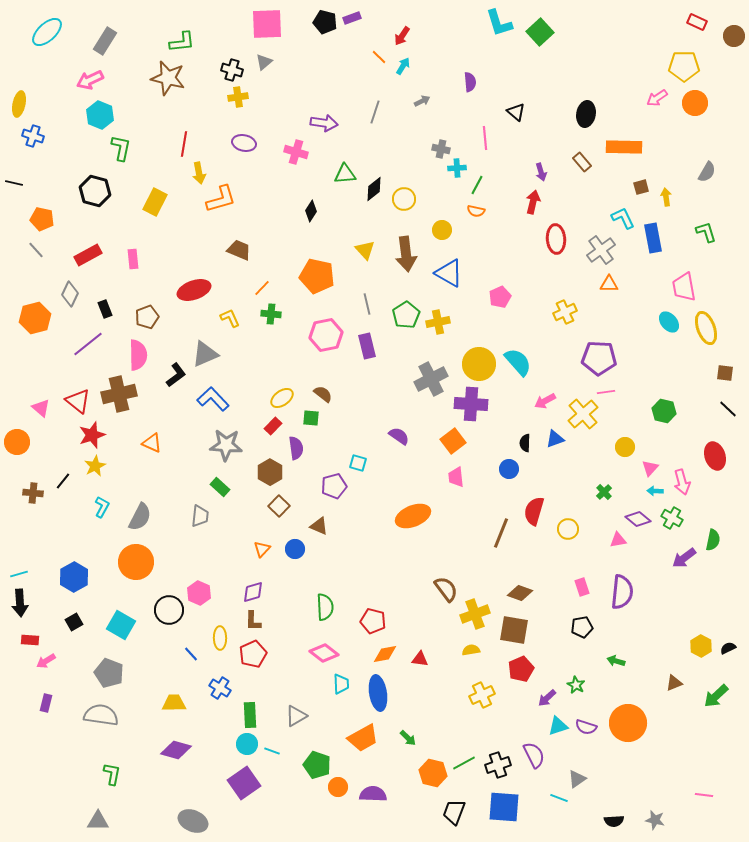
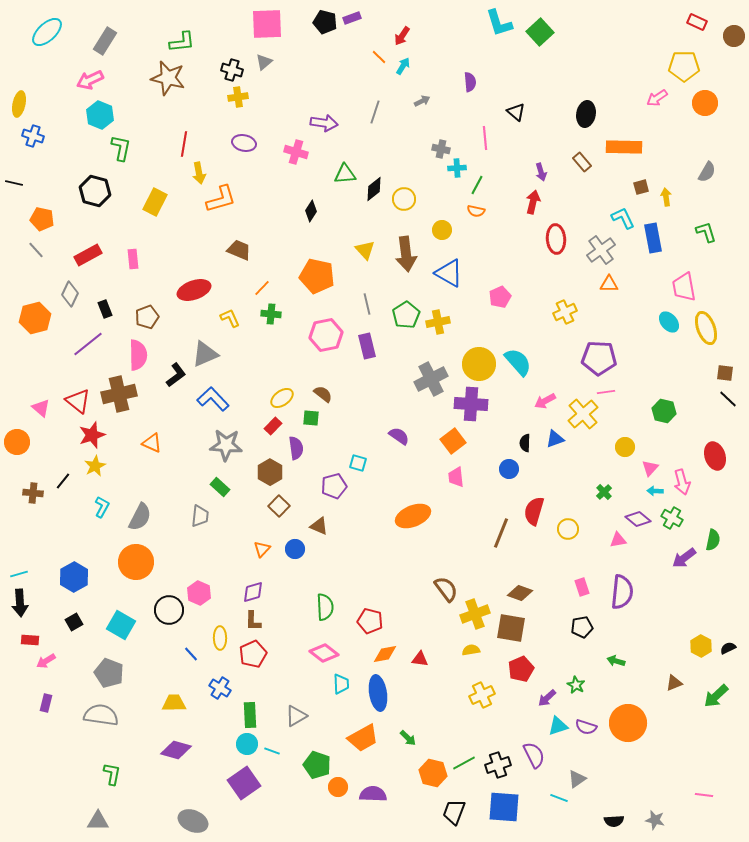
orange circle at (695, 103): moved 10 px right
black line at (728, 409): moved 10 px up
red pentagon at (373, 621): moved 3 px left
brown square at (514, 630): moved 3 px left, 2 px up
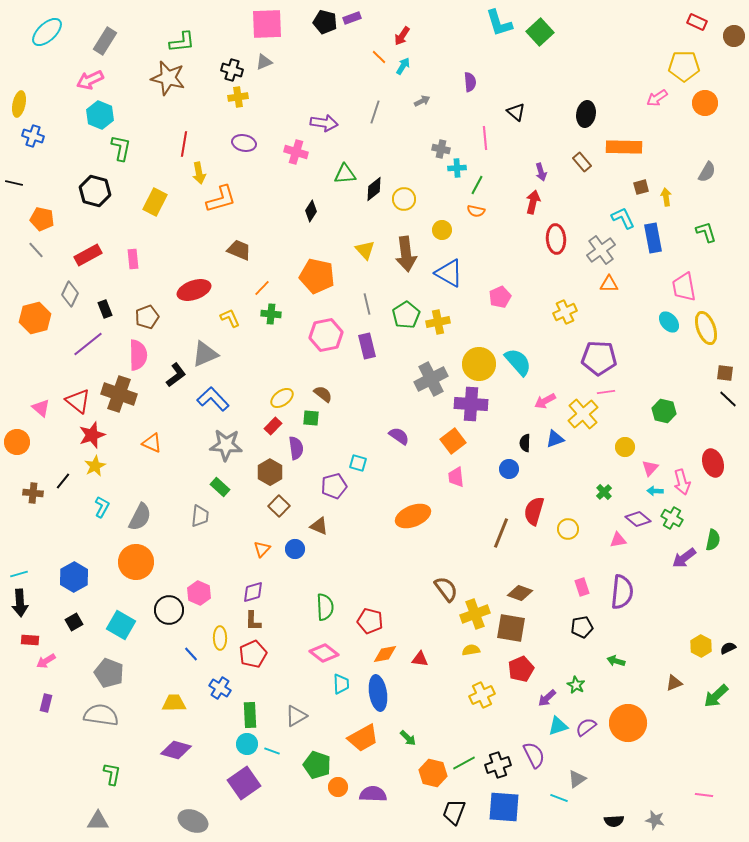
gray triangle at (264, 62): rotated 18 degrees clockwise
brown cross at (119, 394): rotated 32 degrees clockwise
red ellipse at (715, 456): moved 2 px left, 7 px down
purple semicircle at (586, 727): rotated 125 degrees clockwise
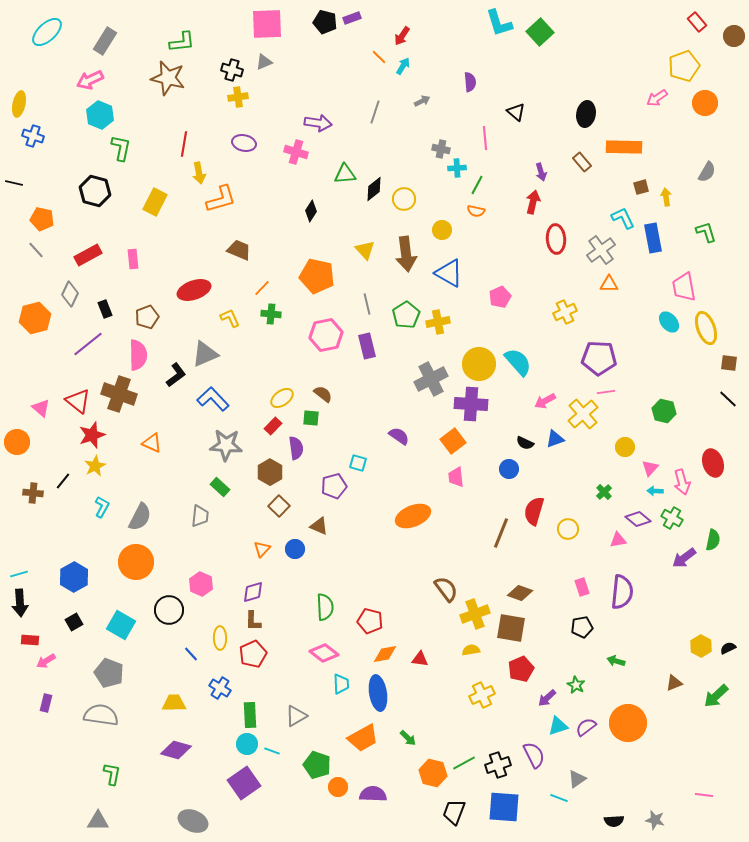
red rectangle at (697, 22): rotated 24 degrees clockwise
yellow pentagon at (684, 66): rotated 20 degrees counterclockwise
purple arrow at (324, 123): moved 6 px left
brown square at (725, 373): moved 4 px right, 10 px up
black semicircle at (525, 443): rotated 66 degrees counterclockwise
pink hexagon at (199, 593): moved 2 px right, 9 px up
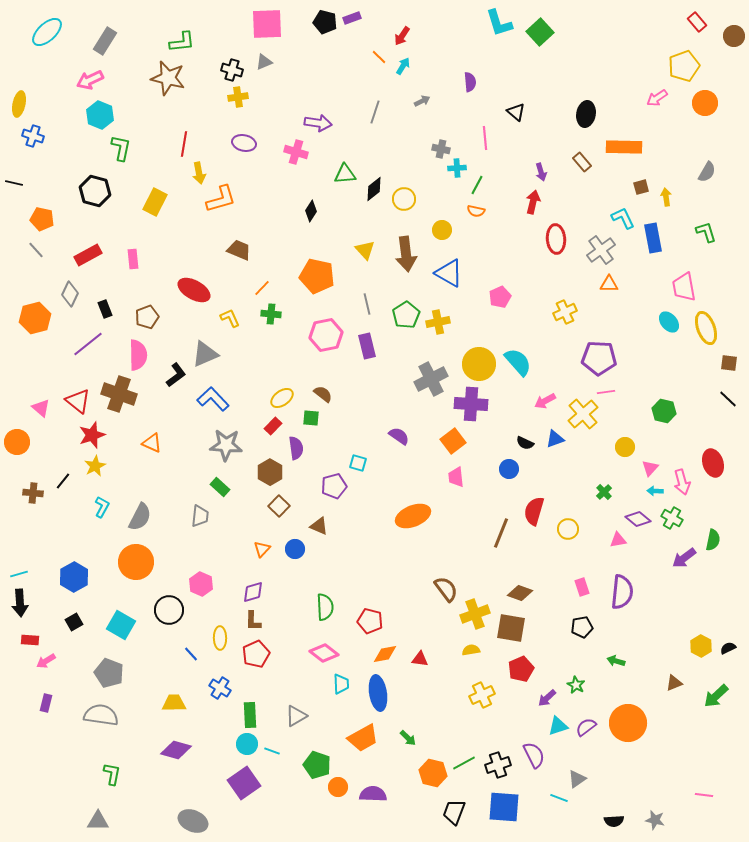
red ellipse at (194, 290): rotated 48 degrees clockwise
red pentagon at (253, 654): moved 3 px right
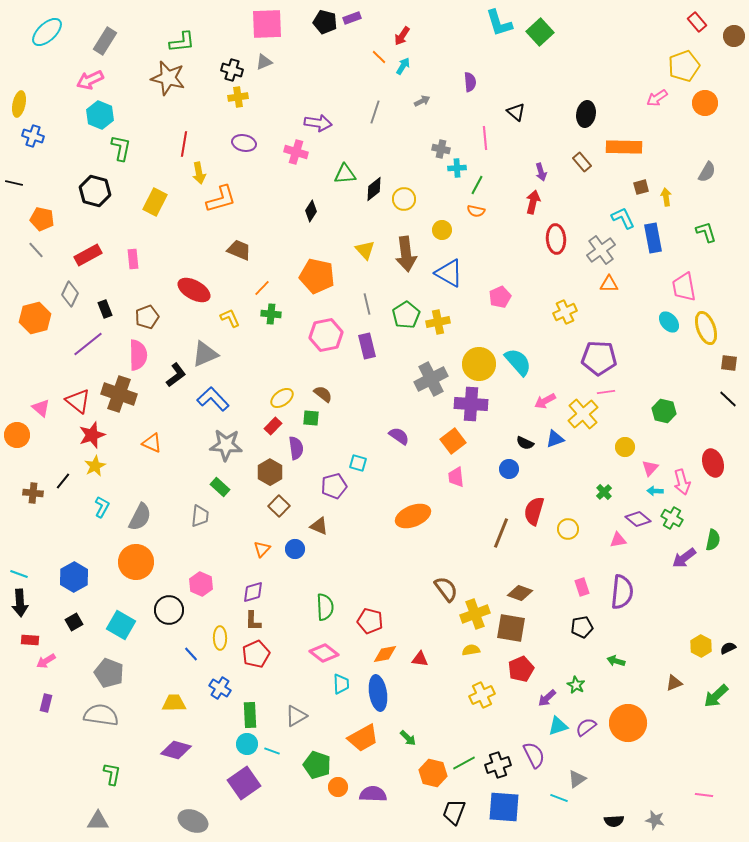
orange circle at (17, 442): moved 7 px up
cyan line at (19, 574): rotated 36 degrees clockwise
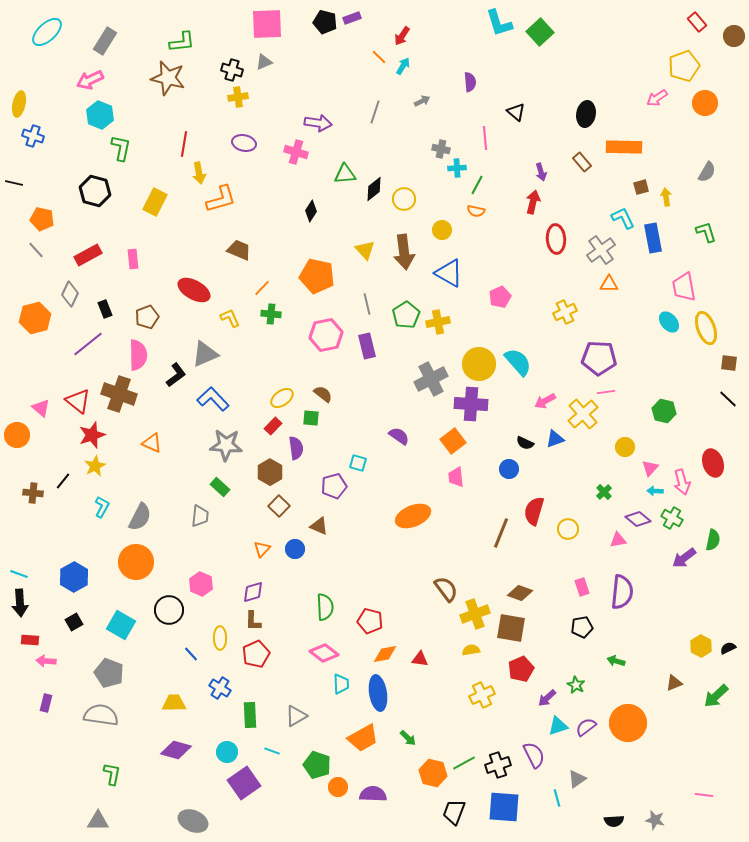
brown arrow at (406, 254): moved 2 px left, 2 px up
pink arrow at (46, 661): rotated 36 degrees clockwise
cyan circle at (247, 744): moved 20 px left, 8 px down
cyan line at (559, 798): moved 2 px left; rotated 54 degrees clockwise
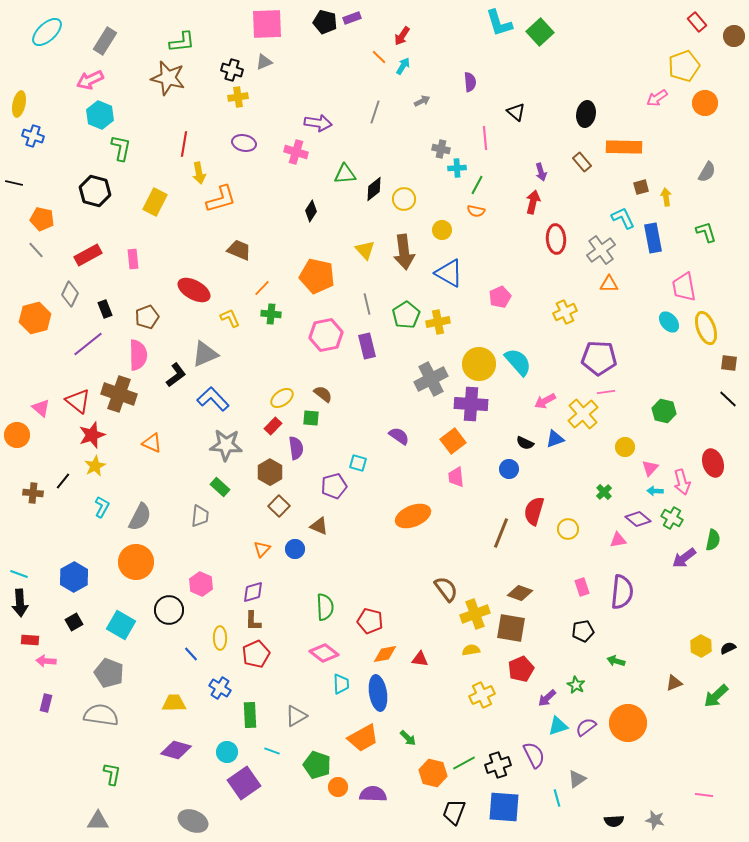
black pentagon at (582, 627): moved 1 px right, 4 px down
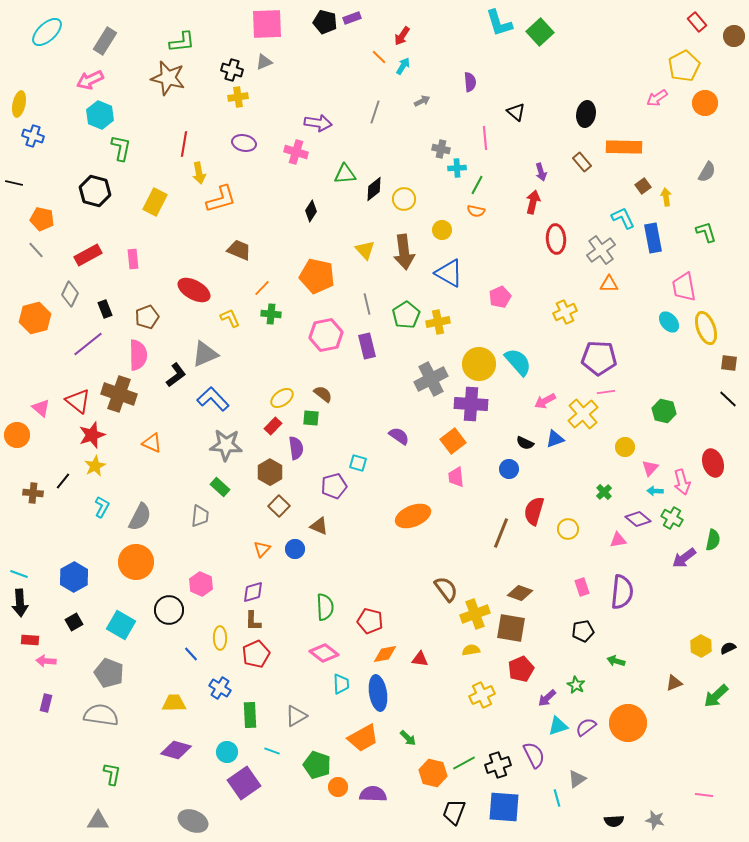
yellow pentagon at (684, 66): rotated 8 degrees counterclockwise
brown square at (641, 187): moved 2 px right, 1 px up; rotated 21 degrees counterclockwise
